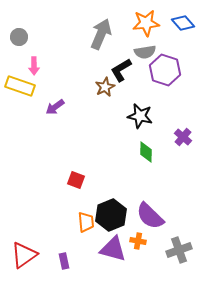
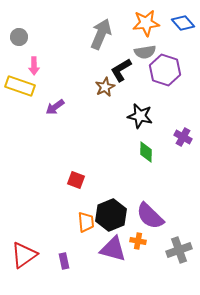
purple cross: rotated 12 degrees counterclockwise
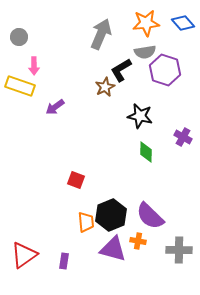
gray cross: rotated 20 degrees clockwise
purple rectangle: rotated 21 degrees clockwise
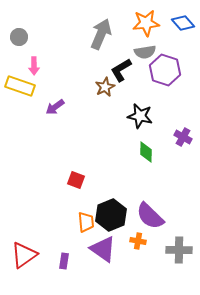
purple triangle: moved 10 px left; rotated 20 degrees clockwise
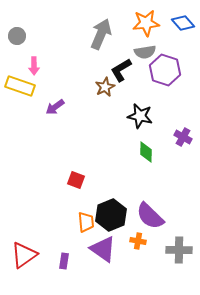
gray circle: moved 2 px left, 1 px up
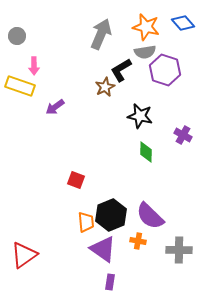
orange star: moved 4 px down; rotated 20 degrees clockwise
purple cross: moved 2 px up
purple rectangle: moved 46 px right, 21 px down
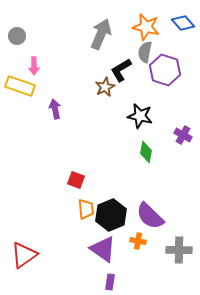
gray semicircle: rotated 110 degrees clockwise
purple arrow: moved 2 px down; rotated 114 degrees clockwise
green diamond: rotated 10 degrees clockwise
orange trapezoid: moved 13 px up
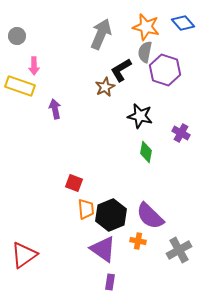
purple cross: moved 2 px left, 2 px up
red square: moved 2 px left, 3 px down
gray cross: rotated 30 degrees counterclockwise
